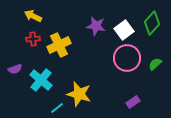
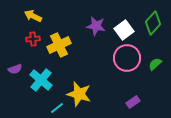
green diamond: moved 1 px right
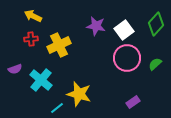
green diamond: moved 3 px right, 1 px down
red cross: moved 2 px left
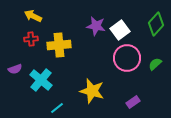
white square: moved 4 px left
yellow cross: rotated 20 degrees clockwise
yellow star: moved 13 px right, 3 px up
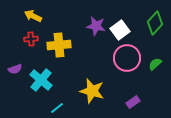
green diamond: moved 1 px left, 1 px up
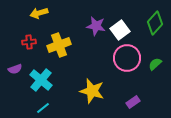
yellow arrow: moved 6 px right, 3 px up; rotated 42 degrees counterclockwise
red cross: moved 2 px left, 3 px down
yellow cross: rotated 15 degrees counterclockwise
cyan line: moved 14 px left
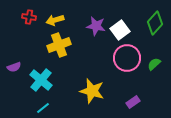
yellow arrow: moved 16 px right, 7 px down
red cross: moved 25 px up; rotated 16 degrees clockwise
green semicircle: moved 1 px left
purple semicircle: moved 1 px left, 2 px up
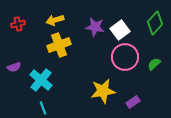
red cross: moved 11 px left, 7 px down; rotated 24 degrees counterclockwise
purple star: moved 1 px left, 1 px down
pink circle: moved 2 px left, 1 px up
yellow star: moved 11 px right; rotated 25 degrees counterclockwise
cyan line: rotated 72 degrees counterclockwise
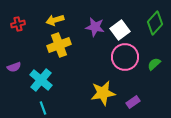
yellow star: moved 2 px down
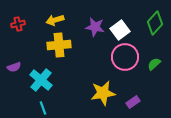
yellow cross: rotated 15 degrees clockwise
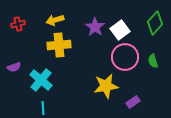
purple star: rotated 24 degrees clockwise
green semicircle: moved 1 px left, 3 px up; rotated 64 degrees counterclockwise
yellow star: moved 3 px right, 7 px up
cyan line: rotated 16 degrees clockwise
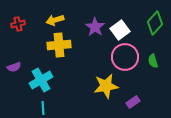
cyan cross: rotated 20 degrees clockwise
